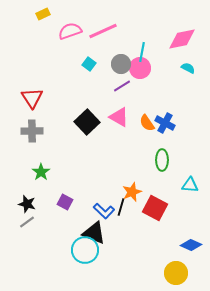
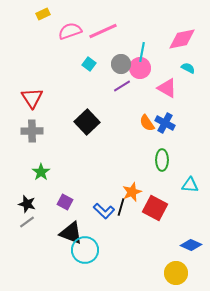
pink triangle: moved 48 px right, 29 px up
black triangle: moved 23 px left
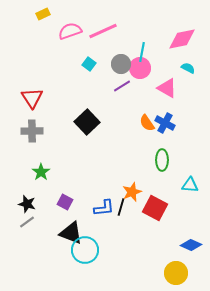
blue L-shape: moved 3 px up; rotated 50 degrees counterclockwise
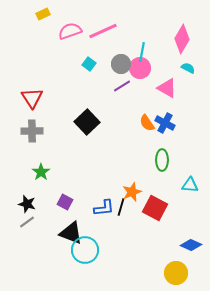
pink diamond: rotated 48 degrees counterclockwise
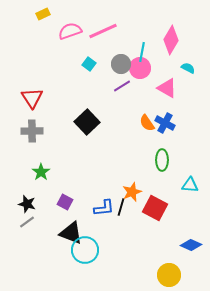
pink diamond: moved 11 px left, 1 px down
yellow circle: moved 7 px left, 2 px down
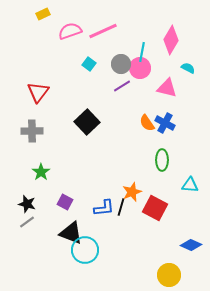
pink triangle: rotated 15 degrees counterclockwise
red triangle: moved 6 px right, 6 px up; rotated 10 degrees clockwise
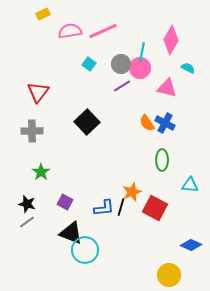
pink semicircle: rotated 10 degrees clockwise
